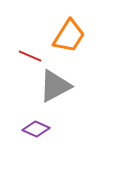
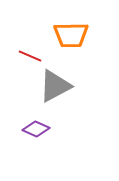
orange trapezoid: moved 2 px right, 1 px up; rotated 57 degrees clockwise
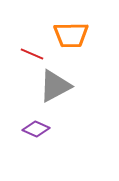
red line: moved 2 px right, 2 px up
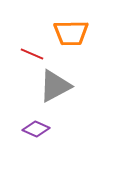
orange trapezoid: moved 2 px up
